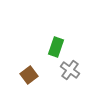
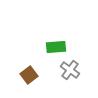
green rectangle: rotated 66 degrees clockwise
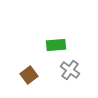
green rectangle: moved 2 px up
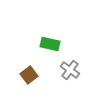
green rectangle: moved 6 px left, 1 px up; rotated 18 degrees clockwise
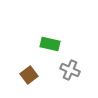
gray cross: rotated 12 degrees counterclockwise
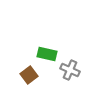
green rectangle: moved 3 px left, 10 px down
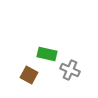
brown square: rotated 24 degrees counterclockwise
